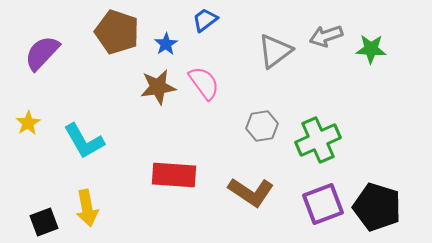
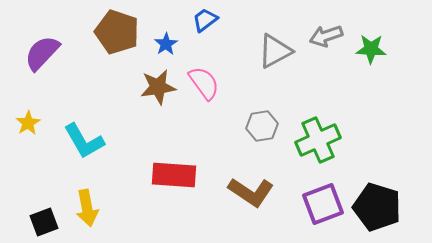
gray triangle: rotated 9 degrees clockwise
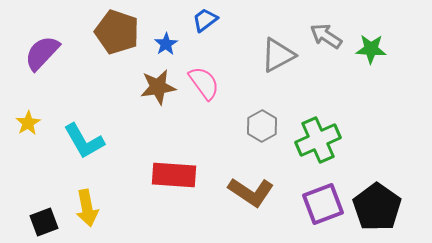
gray arrow: rotated 52 degrees clockwise
gray triangle: moved 3 px right, 4 px down
gray hexagon: rotated 20 degrees counterclockwise
black pentagon: rotated 18 degrees clockwise
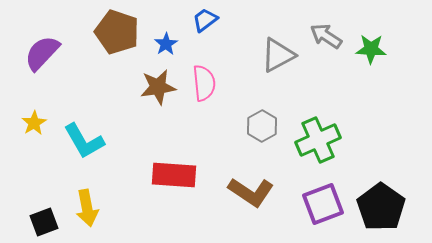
pink semicircle: rotated 30 degrees clockwise
yellow star: moved 6 px right
black pentagon: moved 4 px right
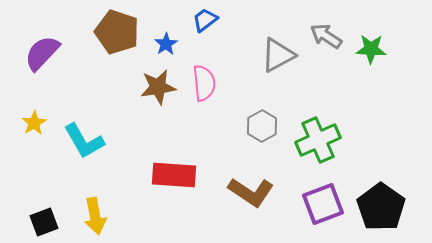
yellow arrow: moved 8 px right, 8 px down
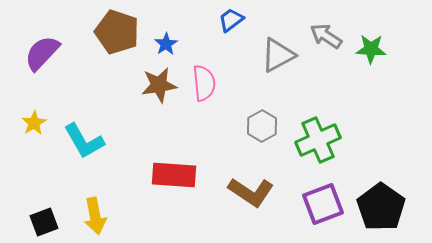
blue trapezoid: moved 26 px right
brown star: moved 1 px right, 2 px up
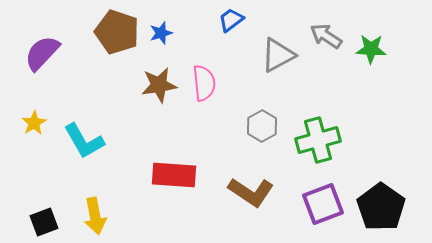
blue star: moved 5 px left, 11 px up; rotated 15 degrees clockwise
green cross: rotated 9 degrees clockwise
